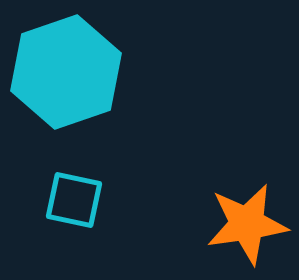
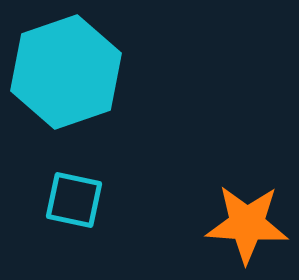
orange star: rotated 12 degrees clockwise
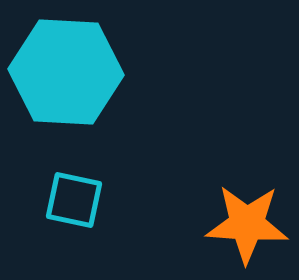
cyan hexagon: rotated 22 degrees clockwise
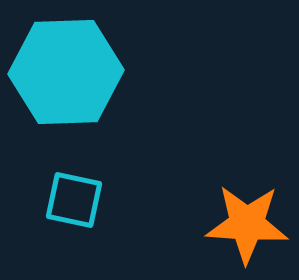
cyan hexagon: rotated 5 degrees counterclockwise
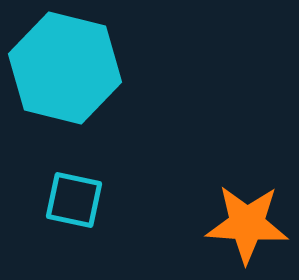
cyan hexagon: moved 1 px left, 4 px up; rotated 16 degrees clockwise
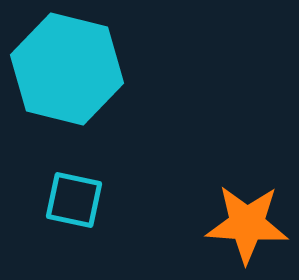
cyan hexagon: moved 2 px right, 1 px down
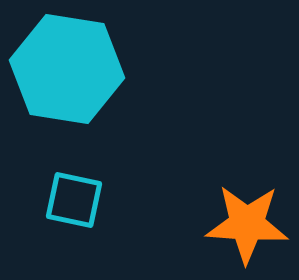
cyan hexagon: rotated 5 degrees counterclockwise
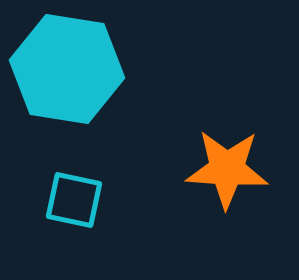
orange star: moved 20 px left, 55 px up
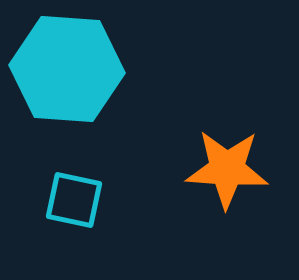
cyan hexagon: rotated 5 degrees counterclockwise
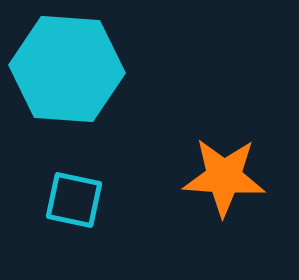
orange star: moved 3 px left, 8 px down
